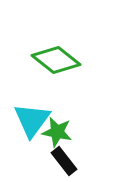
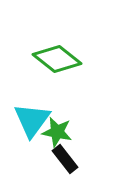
green diamond: moved 1 px right, 1 px up
black rectangle: moved 1 px right, 2 px up
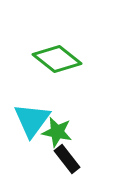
black rectangle: moved 2 px right
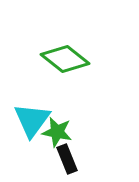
green diamond: moved 8 px right
black rectangle: rotated 16 degrees clockwise
